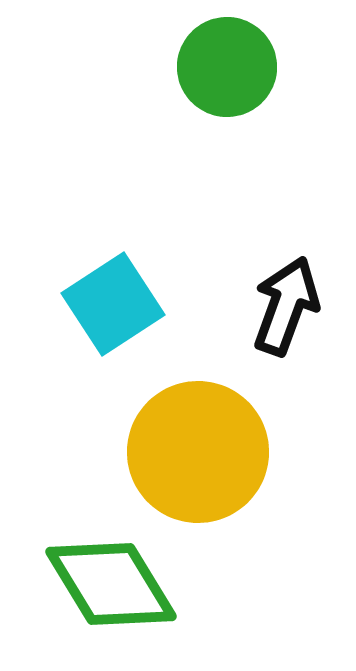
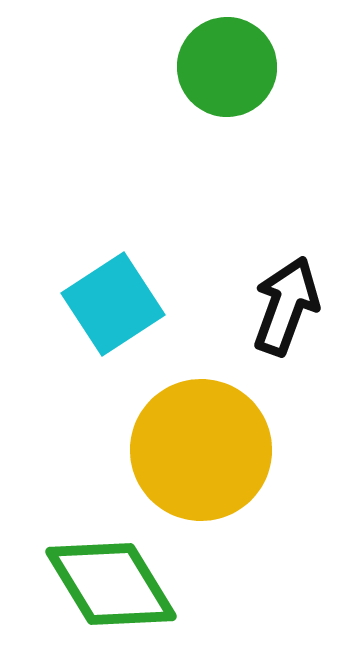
yellow circle: moved 3 px right, 2 px up
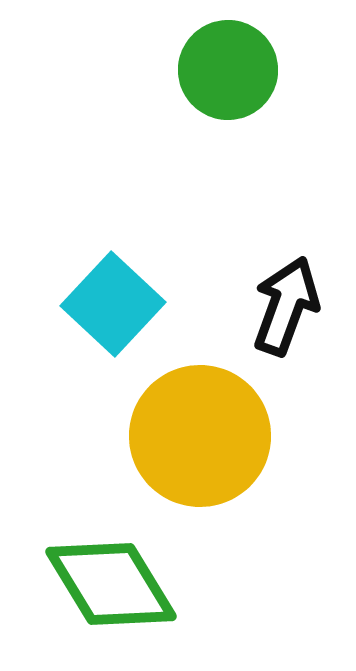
green circle: moved 1 px right, 3 px down
cyan square: rotated 14 degrees counterclockwise
yellow circle: moved 1 px left, 14 px up
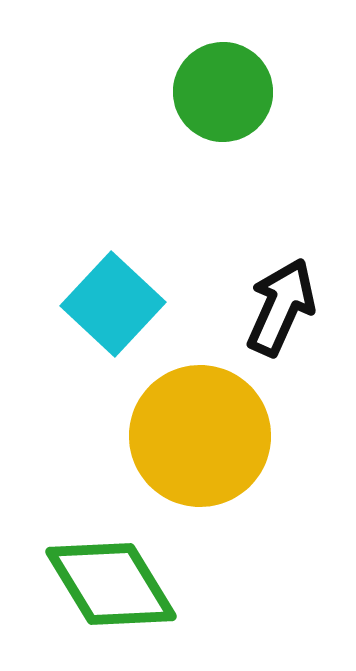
green circle: moved 5 px left, 22 px down
black arrow: moved 5 px left, 1 px down; rotated 4 degrees clockwise
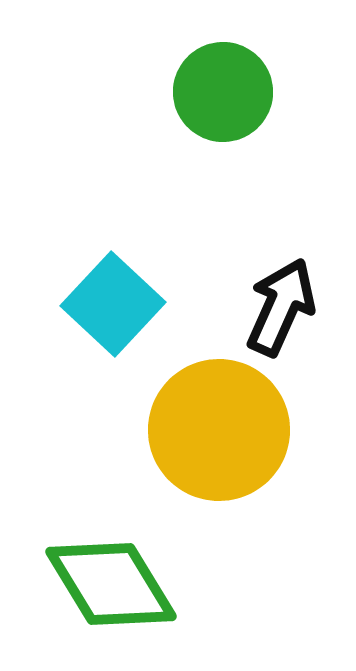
yellow circle: moved 19 px right, 6 px up
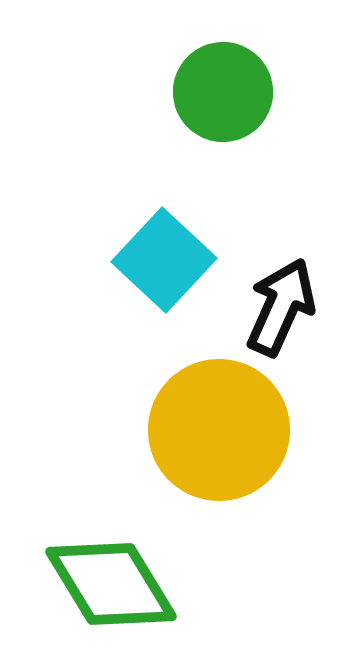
cyan square: moved 51 px right, 44 px up
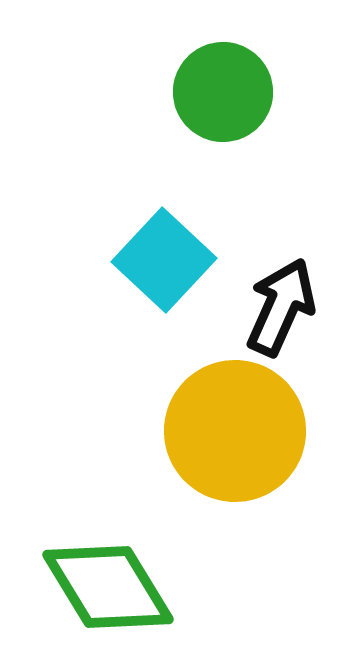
yellow circle: moved 16 px right, 1 px down
green diamond: moved 3 px left, 3 px down
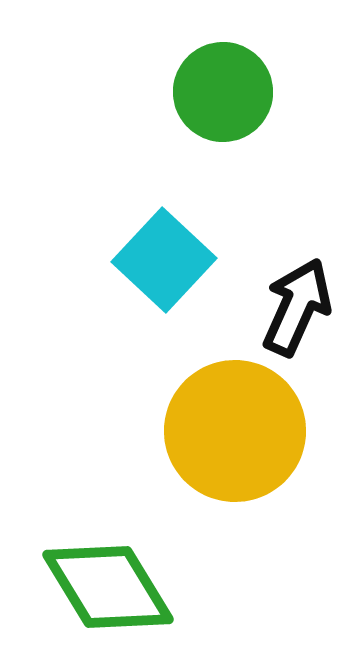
black arrow: moved 16 px right
